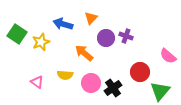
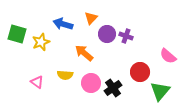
green square: rotated 18 degrees counterclockwise
purple circle: moved 1 px right, 4 px up
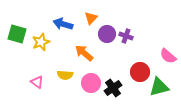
green triangle: moved 1 px left, 4 px up; rotated 35 degrees clockwise
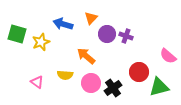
orange arrow: moved 2 px right, 3 px down
red circle: moved 1 px left
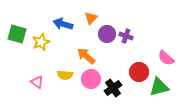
pink semicircle: moved 2 px left, 2 px down
pink circle: moved 4 px up
